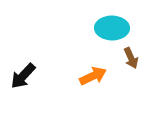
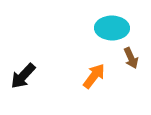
orange arrow: moved 1 px right; rotated 28 degrees counterclockwise
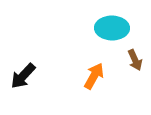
brown arrow: moved 4 px right, 2 px down
orange arrow: rotated 8 degrees counterclockwise
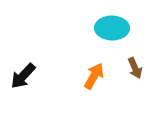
brown arrow: moved 8 px down
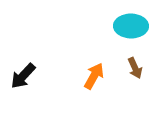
cyan ellipse: moved 19 px right, 2 px up
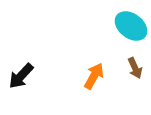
cyan ellipse: rotated 36 degrees clockwise
black arrow: moved 2 px left
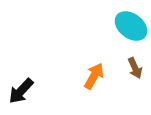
black arrow: moved 15 px down
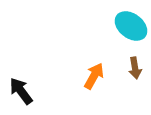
brown arrow: rotated 15 degrees clockwise
black arrow: rotated 100 degrees clockwise
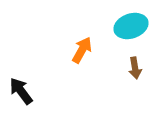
cyan ellipse: rotated 56 degrees counterclockwise
orange arrow: moved 12 px left, 26 px up
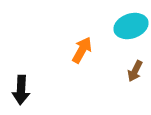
brown arrow: moved 3 px down; rotated 35 degrees clockwise
black arrow: moved 1 px up; rotated 140 degrees counterclockwise
